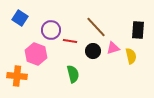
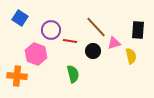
pink triangle: moved 1 px right, 5 px up
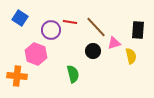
red line: moved 19 px up
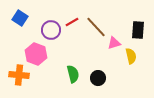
red line: moved 2 px right; rotated 40 degrees counterclockwise
black circle: moved 5 px right, 27 px down
orange cross: moved 2 px right, 1 px up
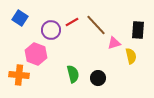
brown line: moved 2 px up
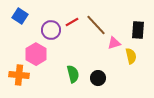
blue square: moved 2 px up
pink hexagon: rotated 10 degrees clockwise
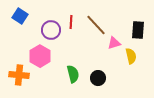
red line: moved 1 px left; rotated 56 degrees counterclockwise
pink hexagon: moved 4 px right, 2 px down
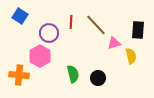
purple circle: moved 2 px left, 3 px down
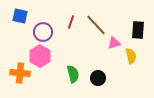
blue square: rotated 21 degrees counterclockwise
red line: rotated 16 degrees clockwise
purple circle: moved 6 px left, 1 px up
orange cross: moved 1 px right, 2 px up
